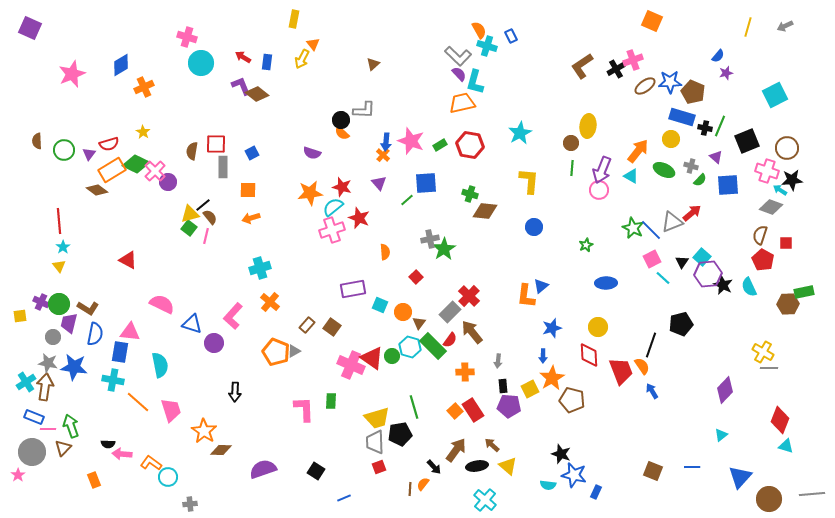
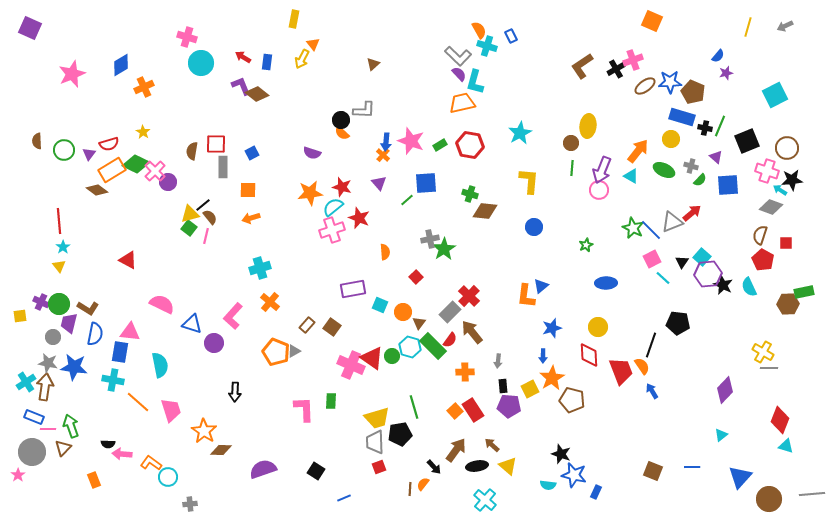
black pentagon at (681, 324): moved 3 px left, 1 px up; rotated 20 degrees clockwise
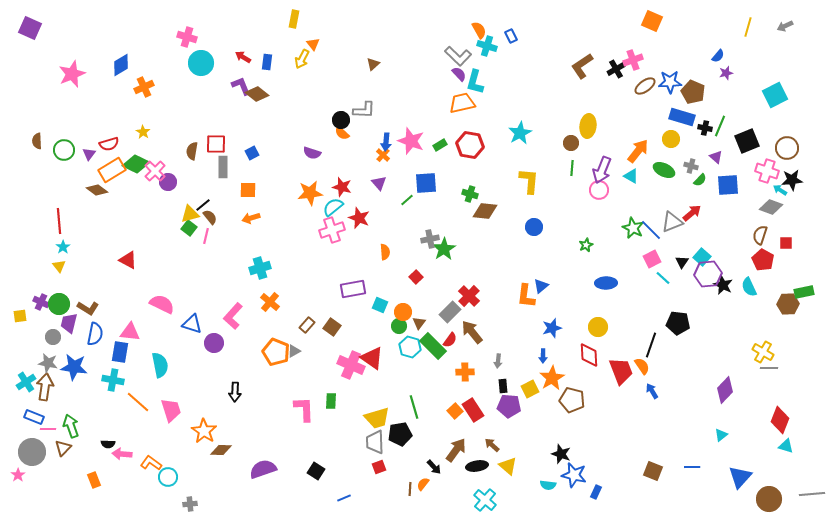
green circle at (392, 356): moved 7 px right, 30 px up
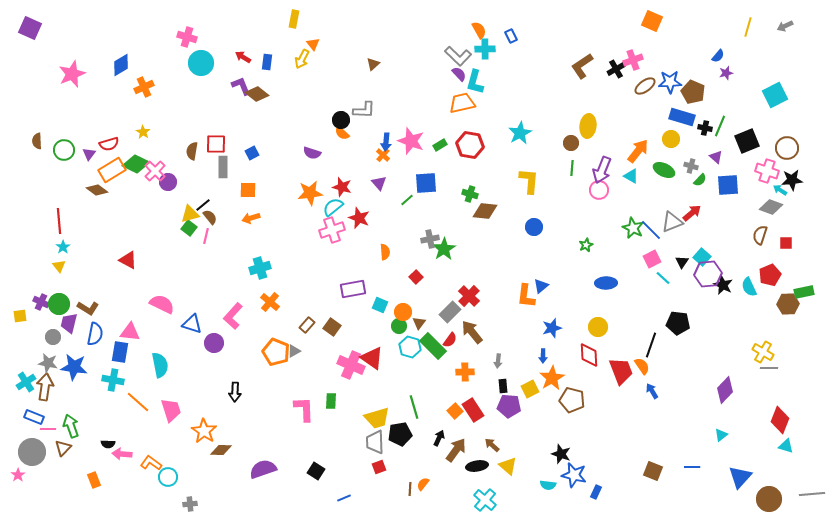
cyan cross at (487, 46): moved 2 px left, 3 px down; rotated 18 degrees counterclockwise
red pentagon at (763, 260): moved 7 px right, 15 px down; rotated 20 degrees clockwise
black arrow at (434, 467): moved 5 px right, 29 px up; rotated 112 degrees counterclockwise
